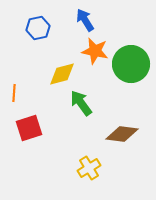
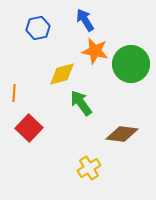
red square: rotated 28 degrees counterclockwise
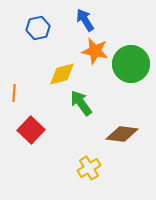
red square: moved 2 px right, 2 px down
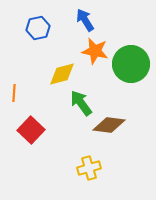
brown diamond: moved 13 px left, 9 px up
yellow cross: rotated 15 degrees clockwise
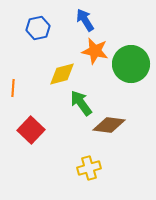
orange line: moved 1 px left, 5 px up
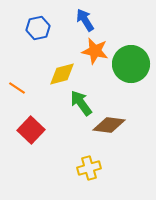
orange line: moved 4 px right; rotated 60 degrees counterclockwise
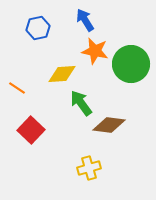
yellow diamond: rotated 12 degrees clockwise
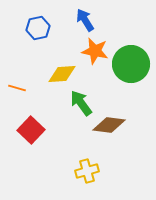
orange line: rotated 18 degrees counterclockwise
yellow cross: moved 2 px left, 3 px down
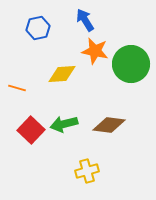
green arrow: moved 17 px left, 21 px down; rotated 68 degrees counterclockwise
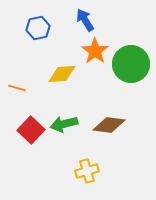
orange star: rotated 24 degrees clockwise
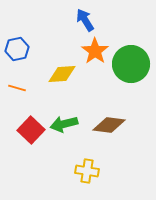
blue hexagon: moved 21 px left, 21 px down
yellow cross: rotated 25 degrees clockwise
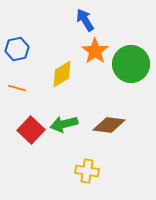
yellow diamond: rotated 28 degrees counterclockwise
